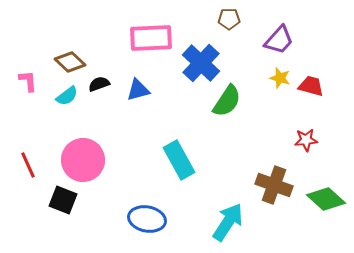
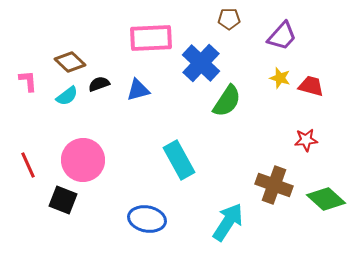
purple trapezoid: moved 3 px right, 4 px up
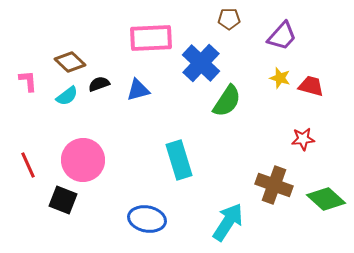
red star: moved 3 px left, 1 px up
cyan rectangle: rotated 12 degrees clockwise
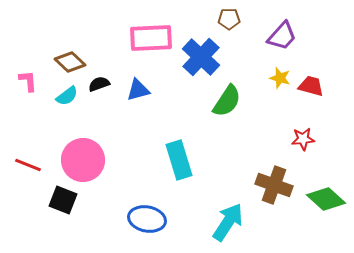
blue cross: moved 6 px up
red line: rotated 44 degrees counterclockwise
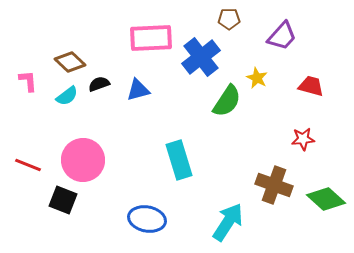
blue cross: rotated 9 degrees clockwise
yellow star: moved 23 px left; rotated 10 degrees clockwise
